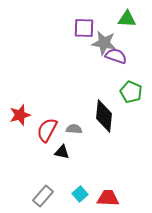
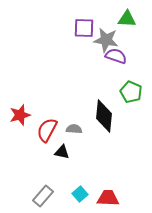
gray star: moved 2 px right, 3 px up
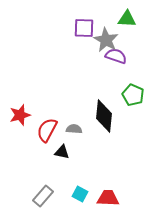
gray star: rotated 20 degrees clockwise
green pentagon: moved 2 px right, 3 px down
cyan square: rotated 21 degrees counterclockwise
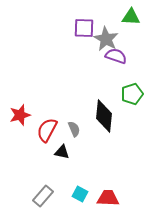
green triangle: moved 4 px right, 2 px up
gray star: moved 1 px up
green pentagon: moved 1 px left, 1 px up; rotated 30 degrees clockwise
gray semicircle: rotated 63 degrees clockwise
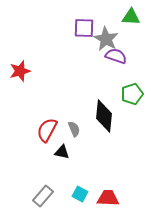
red star: moved 44 px up
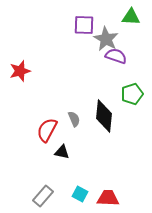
purple square: moved 3 px up
gray semicircle: moved 10 px up
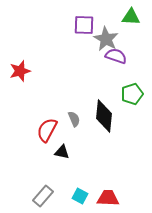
cyan square: moved 2 px down
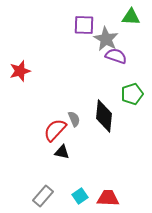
red semicircle: moved 8 px right; rotated 15 degrees clockwise
cyan square: rotated 28 degrees clockwise
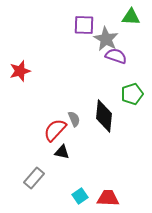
gray rectangle: moved 9 px left, 18 px up
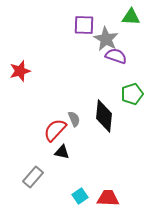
gray rectangle: moved 1 px left, 1 px up
